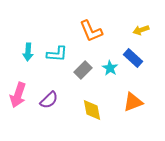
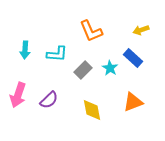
cyan arrow: moved 3 px left, 2 px up
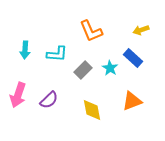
orange triangle: moved 1 px left, 1 px up
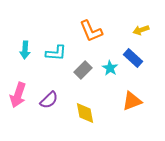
cyan L-shape: moved 1 px left, 1 px up
yellow diamond: moved 7 px left, 3 px down
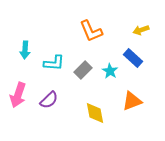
cyan L-shape: moved 2 px left, 10 px down
cyan star: moved 3 px down
yellow diamond: moved 10 px right
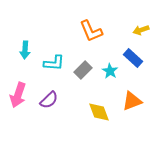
yellow diamond: moved 4 px right, 1 px up; rotated 10 degrees counterclockwise
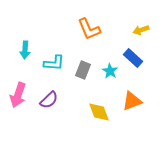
orange L-shape: moved 2 px left, 2 px up
gray rectangle: rotated 24 degrees counterclockwise
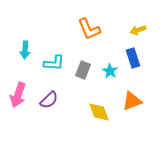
yellow arrow: moved 3 px left
blue rectangle: rotated 30 degrees clockwise
